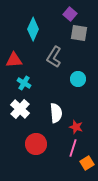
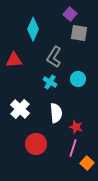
cyan cross: moved 26 px right, 1 px up
orange square: rotated 16 degrees counterclockwise
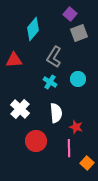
cyan diamond: rotated 15 degrees clockwise
gray square: rotated 30 degrees counterclockwise
red circle: moved 3 px up
pink line: moved 4 px left; rotated 18 degrees counterclockwise
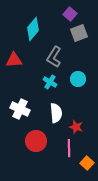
white cross: rotated 18 degrees counterclockwise
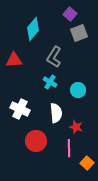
cyan circle: moved 11 px down
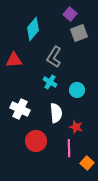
cyan circle: moved 1 px left
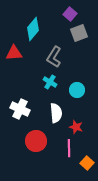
red triangle: moved 7 px up
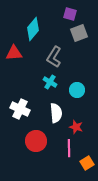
purple square: rotated 24 degrees counterclockwise
orange square: rotated 16 degrees clockwise
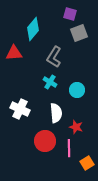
red circle: moved 9 px right
